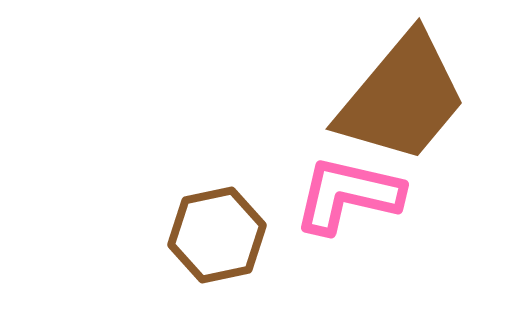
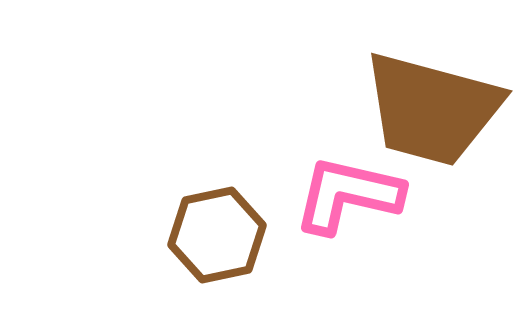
brown trapezoid: moved 30 px right, 11 px down; rotated 65 degrees clockwise
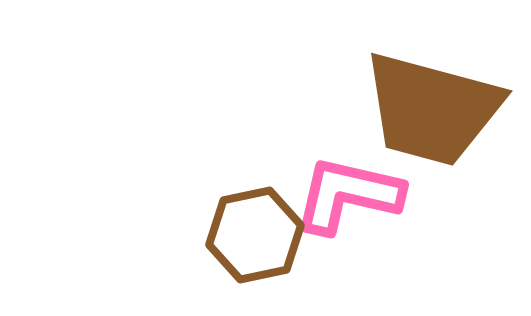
brown hexagon: moved 38 px right
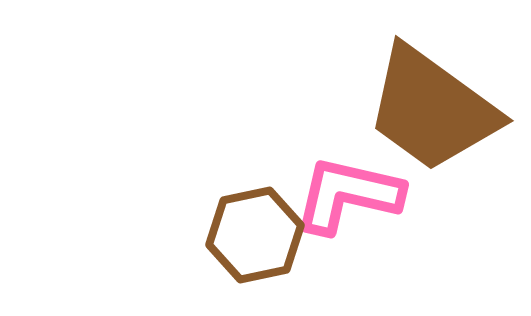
brown trapezoid: rotated 21 degrees clockwise
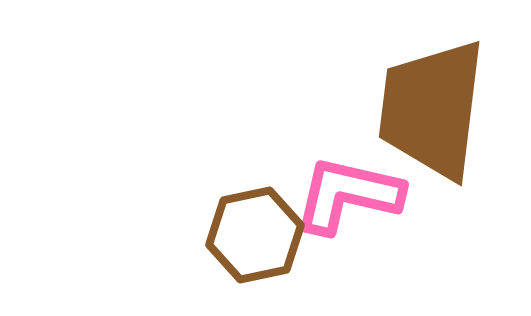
brown trapezoid: rotated 61 degrees clockwise
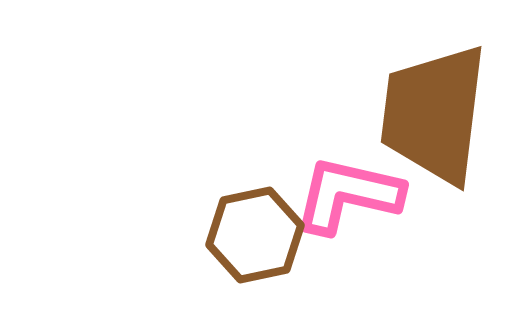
brown trapezoid: moved 2 px right, 5 px down
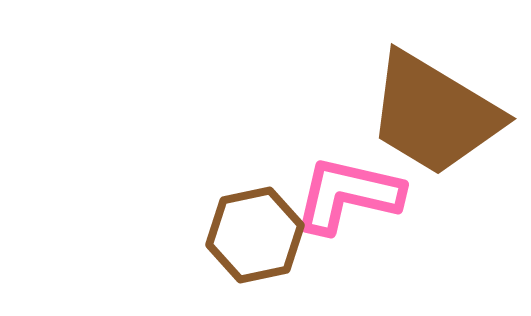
brown trapezoid: rotated 66 degrees counterclockwise
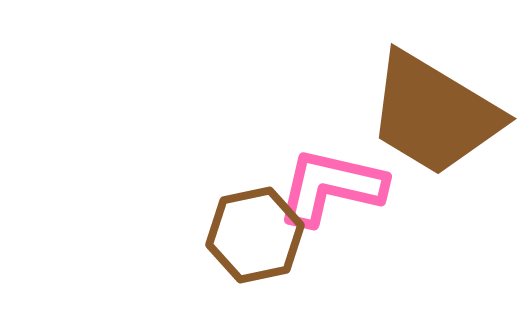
pink L-shape: moved 17 px left, 8 px up
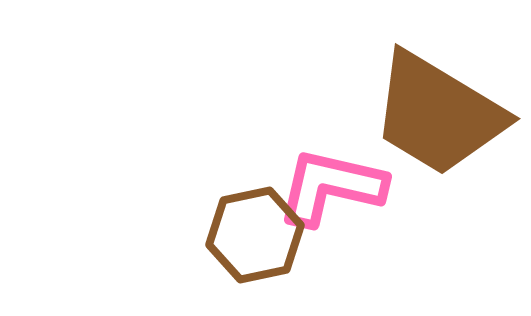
brown trapezoid: moved 4 px right
